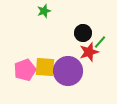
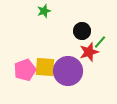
black circle: moved 1 px left, 2 px up
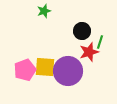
green line: rotated 24 degrees counterclockwise
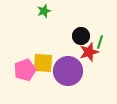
black circle: moved 1 px left, 5 px down
yellow square: moved 2 px left, 4 px up
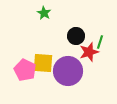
green star: moved 2 px down; rotated 24 degrees counterclockwise
black circle: moved 5 px left
pink pentagon: rotated 25 degrees counterclockwise
